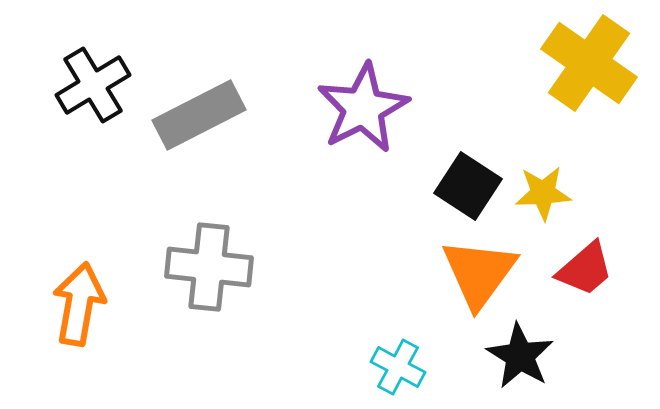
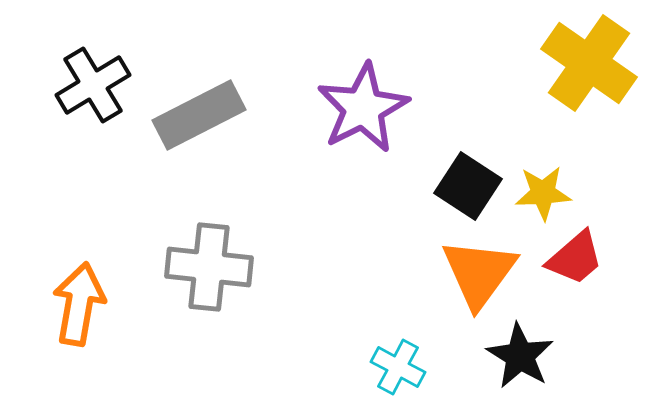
red trapezoid: moved 10 px left, 11 px up
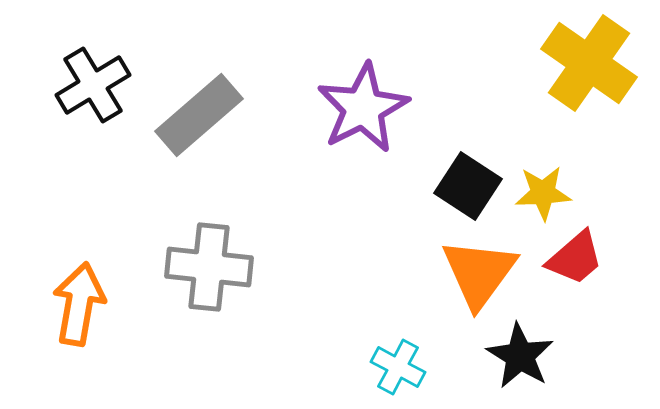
gray rectangle: rotated 14 degrees counterclockwise
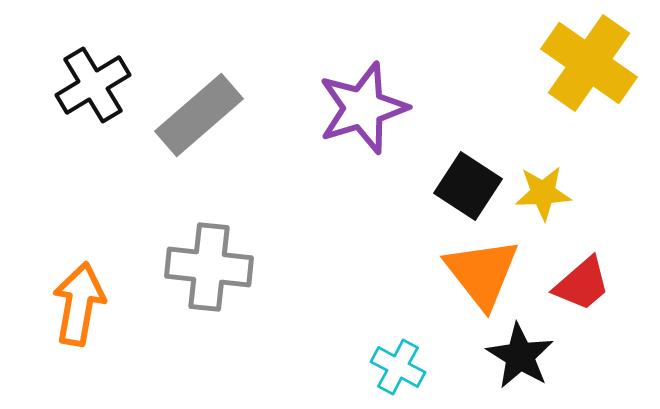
purple star: rotated 10 degrees clockwise
red trapezoid: moved 7 px right, 26 px down
orange triangle: moved 3 px right; rotated 14 degrees counterclockwise
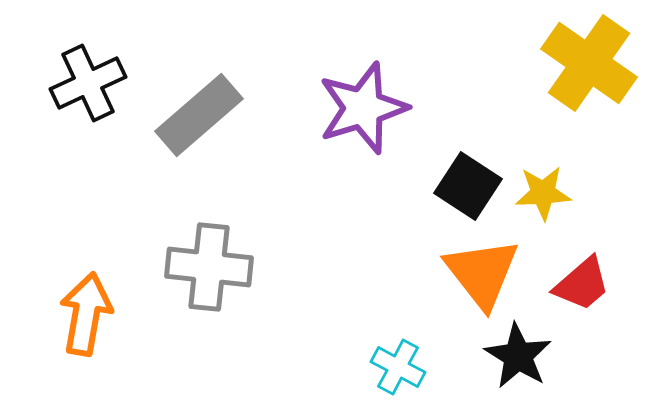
black cross: moved 5 px left, 2 px up; rotated 6 degrees clockwise
orange arrow: moved 7 px right, 10 px down
black star: moved 2 px left
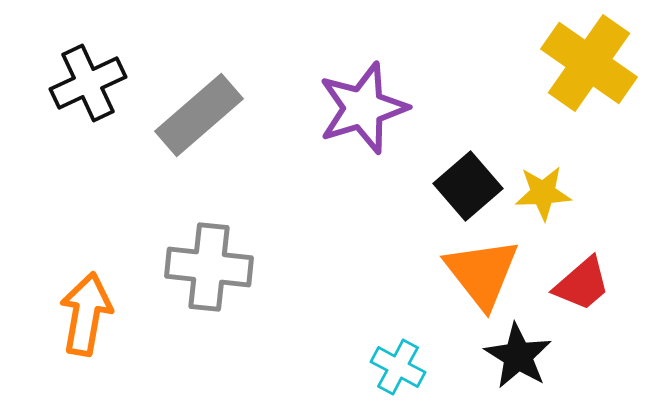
black square: rotated 16 degrees clockwise
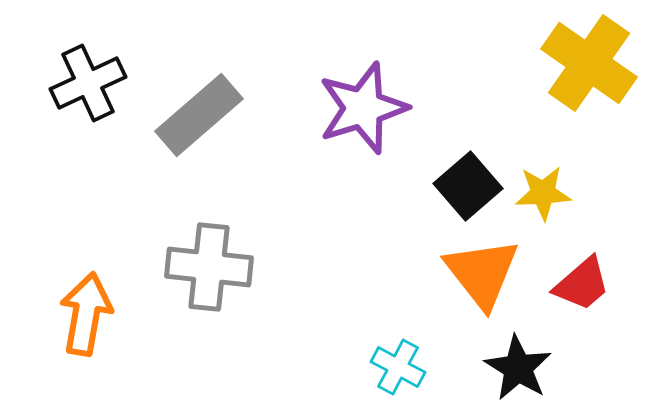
black star: moved 12 px down
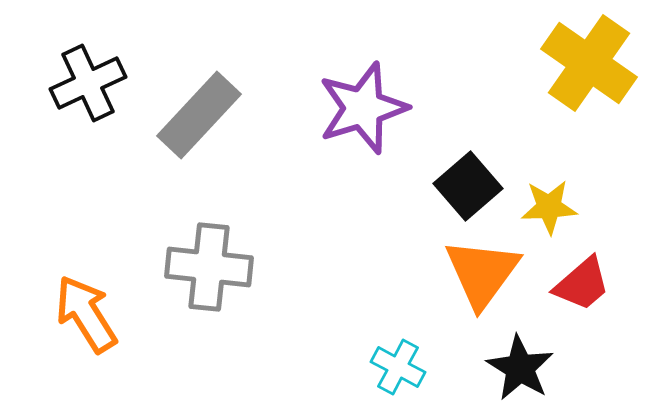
gray rectangle: rotated 6 degrees counterclockwise
yellow star: moved 6 px right, 14 px down
orange triangle: rotated 14 degrees clockwise
orange arrow: rotated 42 degrees counterclockwise
black star: moved 2 px right
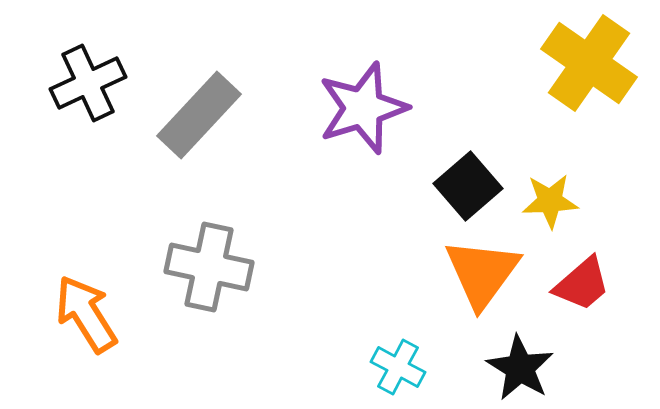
yellow star: moved 1 px right, 6 px up
gray cross: rotated 6 degrees clockwise
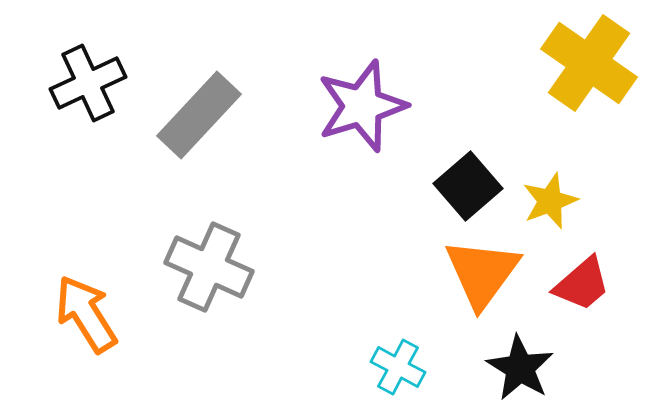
purple star: moved 1 px left, 2 px up
yellow star: rotated 18 degrees counterclockwise
gray cross: rotated 12 degrees clockwise
